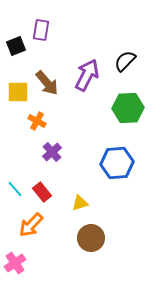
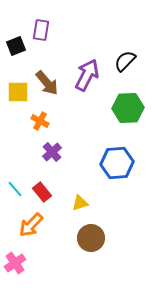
orange cross: moved 3 px right
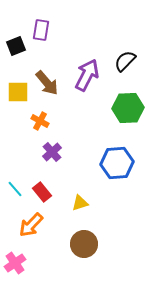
brown circle: moved 7 px left, 6 px down
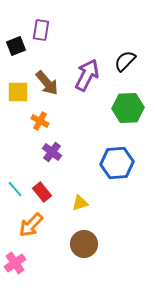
purple cross: rotated 12 degrees counterclockwise
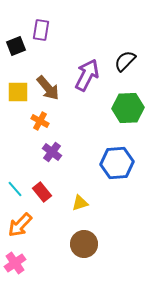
brown arrow: moved 1 px right, 5 px down
orange arrow: moved 11 px left
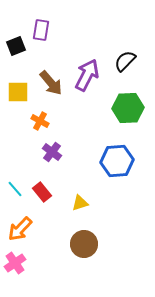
brown arrow: moved 3 px right, 5 px up
blue hexagon: moved 2 px up
orange arrow: moved 4 px down
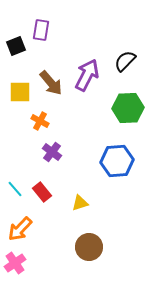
yellow square: moved 2 px right
brown circle: moved 5 px right, 3 px down
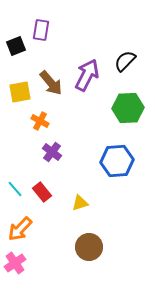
yellow square: rotated 10 degrees counterclockwise
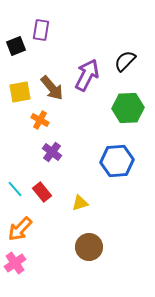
brown arrow: moved 1 px right, 5 px down
orange cross: moved 1 px up
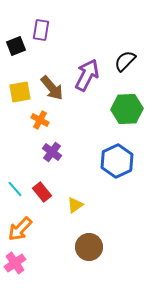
green hexagon: moved 1 px left, 1 px down
blue hexagon: rotated 20 degrees counterclockwise
yellow triangle: moved 5 px left, 2 px down; rotated 18 degrees counterclockwise
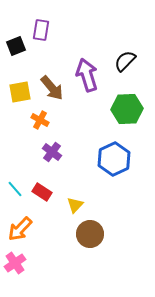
purple arrow: rotated 44 degrees counterclockwise
blue hexagon: moved 3 px left, 2 px up
red rectangle: rotated 18 degrees counterclockwise
yellow triangle: rotated 12 degrees counterclockwise
brown circle: moved 1 px right, 13 px up
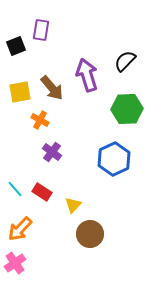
yellow triangle: moved 2 px left
